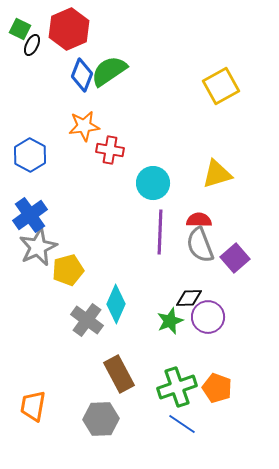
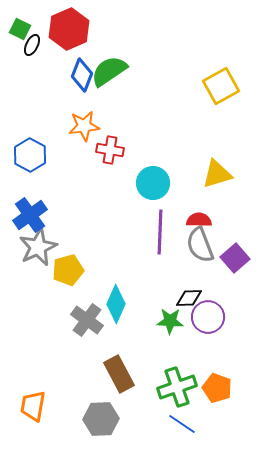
green star: rotated 24 degrees clockwise
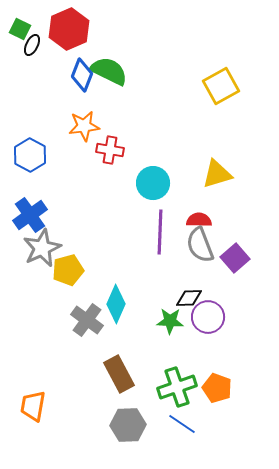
green semicircle: rotated 60 degrees clockwise
gray star: moved 4 px right, 1 px down
gray hexagon: moved 27 px right, 6 px down
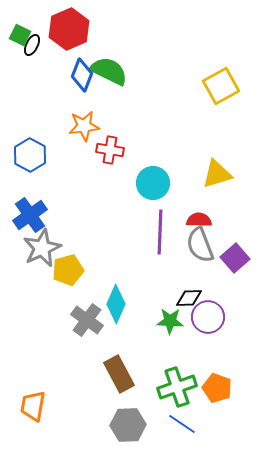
green square: moved 6 px down
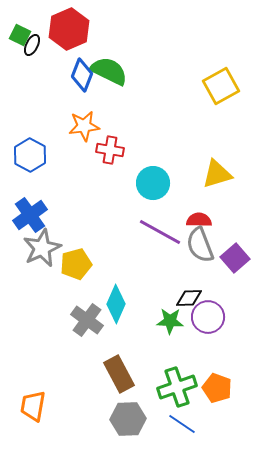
purple line: rotated 63 degrees counterclockwise
yellow pentagon: moved 8 px right, 6 px up
gray hexagon: moved 6 px up
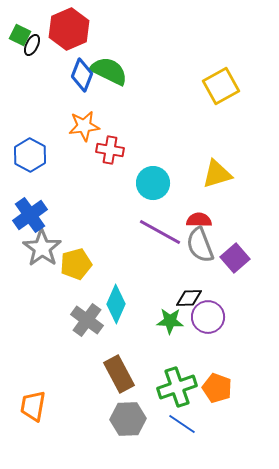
gray star: rotated 12 degrees counterclockwise
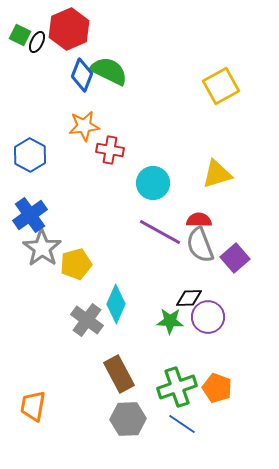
black ellipse: moved 5 px right, 3 px up
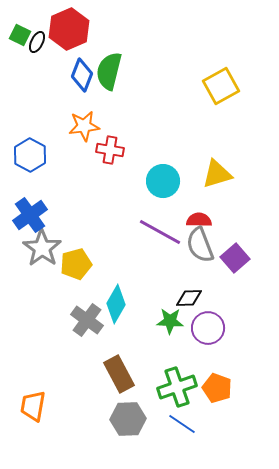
green semicircle: rotated 102 degrees counterclockwise
cyan circle: moved 10 px right, 2 px up
cyan diamond: rotated 6 degrees clockwise
purple circle: moved 11 px down
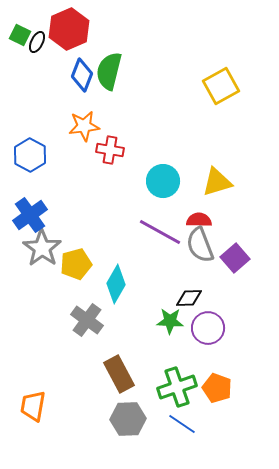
yellow triangle: moved 8 px down
cyan diamond: moved 20 px up
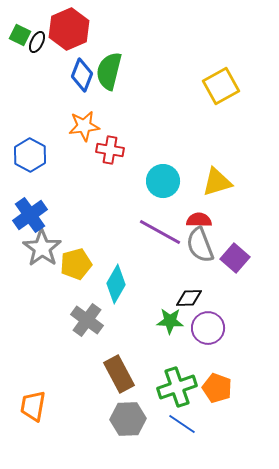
purple square: rotated 8 degrees counterclockwise
